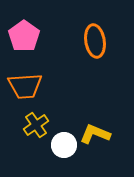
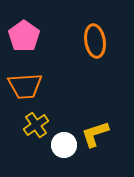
yellow L-shape: rotated 40 degrees counterclockwise
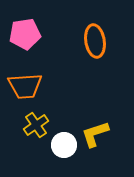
pink pentagon: moved 1 px right, 2 px up; rotated 28 degrees clockwise
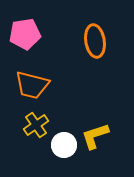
orange trapezoid: moved 7 px right, 1 px up; rotated 18 degrees clockwise
yellow L-shape: moved 2 px down
